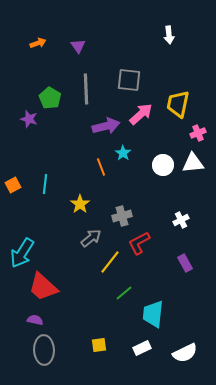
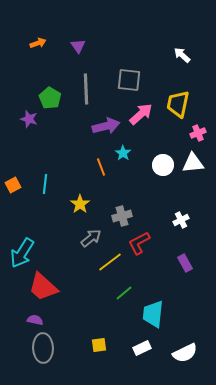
white arrow: moved 13 px right, 20 px down; rotated 138 degrees clockwise
yellow line: rotated 15 degrees clockwise
gray ellipse: moved 1 px left, 2 px up
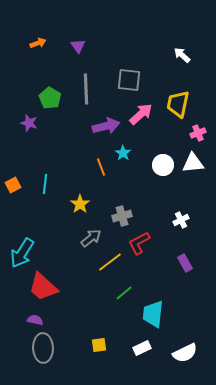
purple star: moved 4 px down
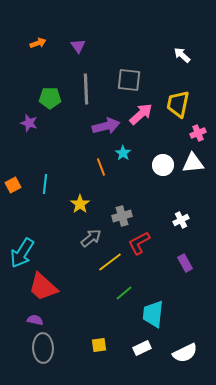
green pentagon: rotated 30 degrees counterclockwise
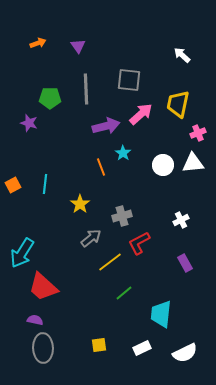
cyan trapezoid: moved 8 px right
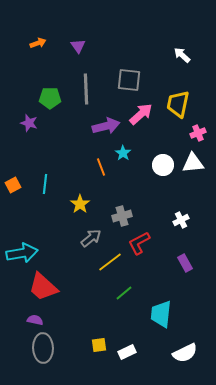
cyan arrow: rotated 132 degrees counterclockwise
white rectangle: moved 15 px left, 4 px down
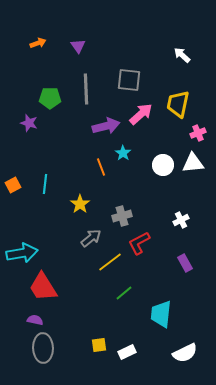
red trapezoid: rotated 16 degrees clockwise
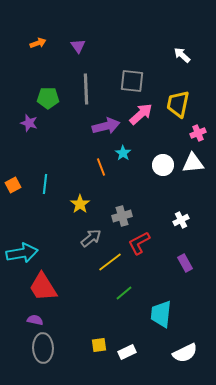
gray square: moved 3 px right, 1 px down
green pentagon: moved 2 px left
